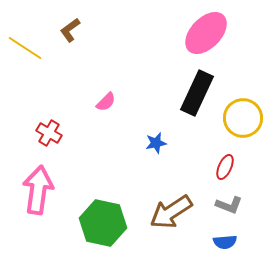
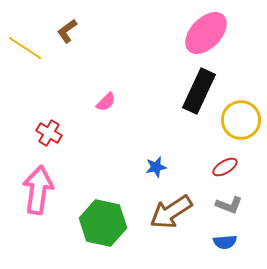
brown L-shape: moved 3 px left, 1 px down
black rectangle: moved 2 px right, 2 px up
yellow circle: moved 2 px left, 2 px down
blue star: moved 24 px down
red ellipse: rotated 35 degrees clockwise
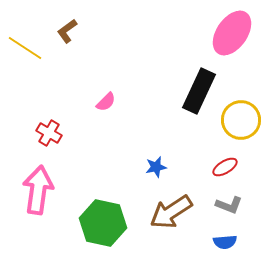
pink ellipse: moved 26 px right; rotated 9 degrees counterclockwise
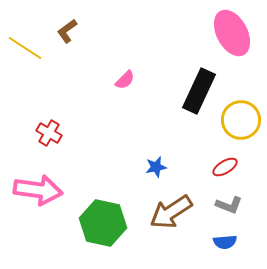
pink ellipse: rotated 63 degrees counterclockwise
pink semicircle: moved 19 px right, 22 px up
pink arrow: rotated 90 degrees clockwise
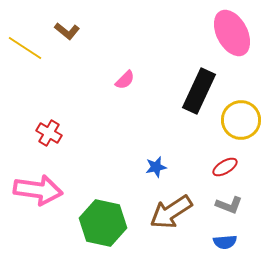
brown L-shape: rotated 105 degrees counterclockwise
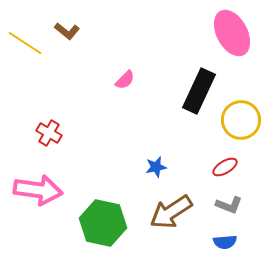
yellow line: moved 5 px up
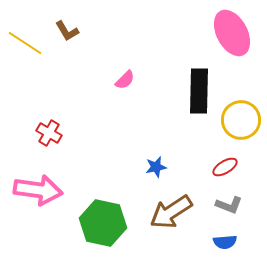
brown L-shape: rotated 20 degrees clockwise
black rectangle: rotated 24 degrees counterclockwise
